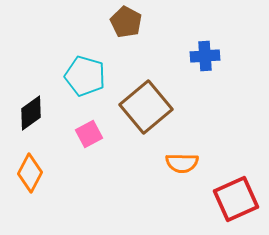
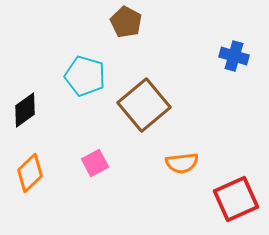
blue cross: moved 29 px right; rotated 20 degrees clockwise
brown square: moved 2 px left, 2 px up
black diamond: moved 6 px left, 3 px up
pink square: moved 6 px right, 29 px down
orange semicircle: rotated 8 degrees counterclockwise
orange diamond: rotated 18 degrees clockwise
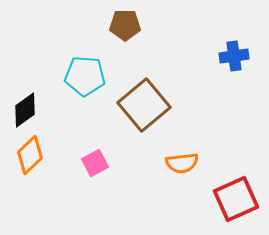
brown pentagon: moved 1 px left, 3 px down; rotated 28 degrees counterclockwise
blue cross: rotated 24 degrees counterclockwise
cyan pentagon: rotated 12 degrees counterclockwise
orange diamond: moved 18 px up
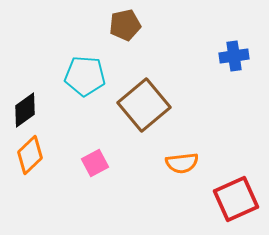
brown pentagon: rotated 12 degrees counterclockwise
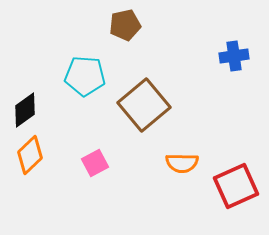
orange semicircle: rotated 8 degrees clockwise
red square: moved 13 px up
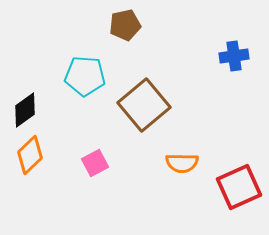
red square: moved 3 px right, 1 px down
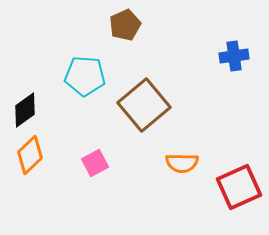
brown pentagon: rotated 12 degrees counterclockwise
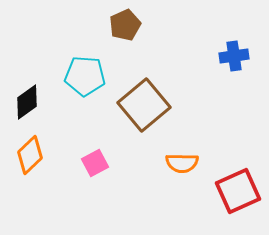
black diamond: moved 2 px right, 8 px up
red square: moved 1 px left, 4 px down
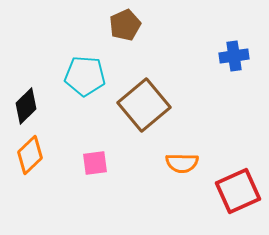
black diamond: moved 1 px left, 4 px down; rotated 9 degrees counterclockwise
pink square: rotated 20 degrees clockwise
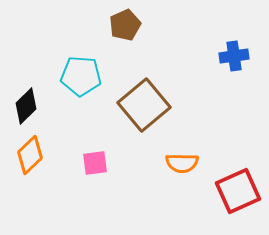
cyan pentagon: moved 4 px left
